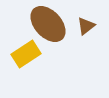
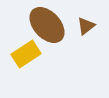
brown ellipse: moved 1 px left, 1 px down
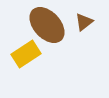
brown triangle: moved 2 px left, 4 px up
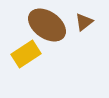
brown ellipse: rotated 12 degrees counterclockwise
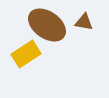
brown triangle: rotated 48 degrees clockwise
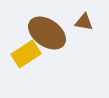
brown ellipse: moved 8 px down
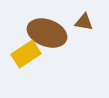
brown ellipse: rotated 15 degrees counterclockwise
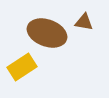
yellow rectangle: moved 4 px left, 13 px down
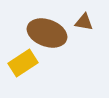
yellow rectangle: moved 1 px right, 4 px up
